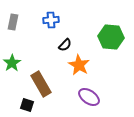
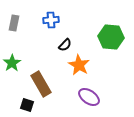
gray rectangle: moved 1 px right, 1 px down
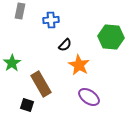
gray rectangle: moved 6 px right, 12 px up
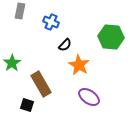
blue cross: moved 2 px down; rotated 28 degrees clockwise
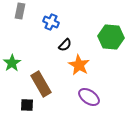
black square: rotated 16 degrees counterclockwise
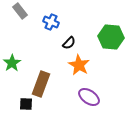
gray rectangle: rotated 49 degrees counterclockwise
black semicircle: moved 4 px right, 2 px up
brown rectangle: rotated 50 degrees clockwise
black square: moved 1 px left, 1 px up
